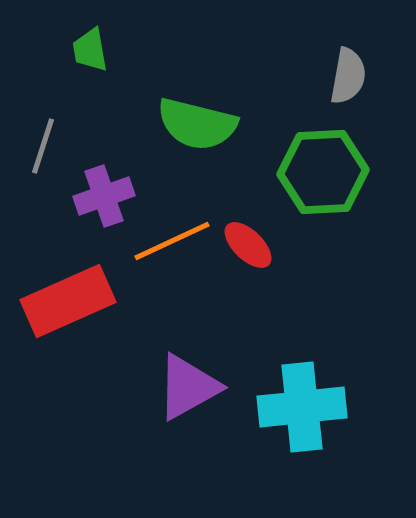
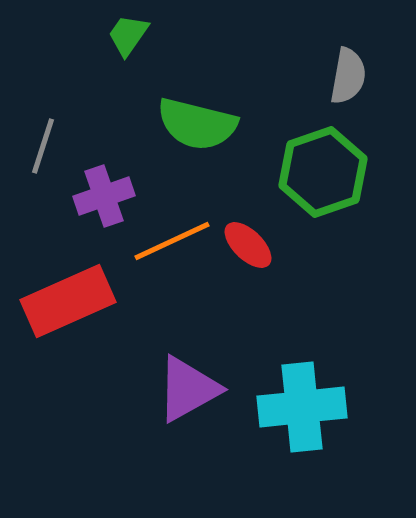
green trapezoid: moved 38 px right, 15 px up; rotated 45 degrees clockwise
green hexagon: rotated 16 degrees counterclockwise
purple triangle: moved 2 px down
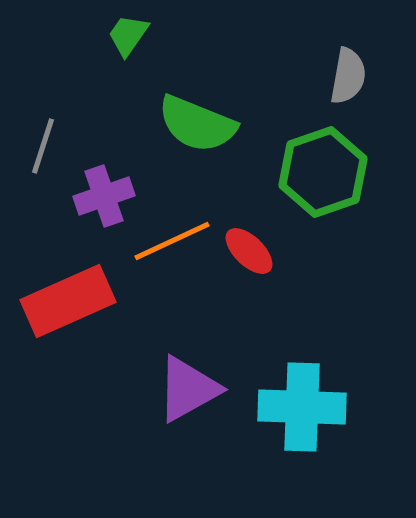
green semicircle: rotated 8 degrees clockwise
red ellipse: moved 1 px right, 6 px down
cyan cross: rotated 8 degrees clockwise
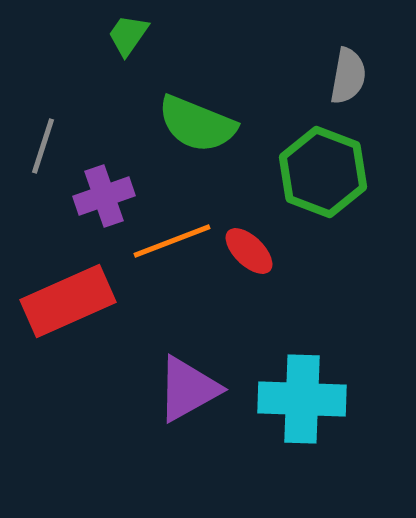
green hexagon: rotated 20 degrees counterclockwise
orange line: rotated 4 degrees clockwise
cyan cross: moved 8 px up
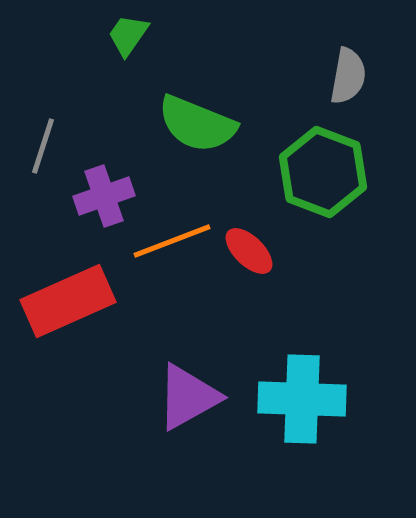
purple triangle: moved 8 px down
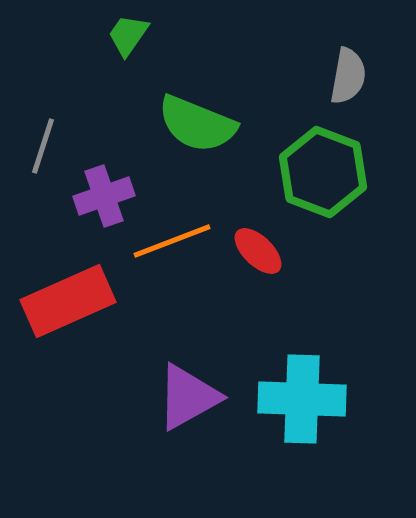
red ellipse: moved 9 px right
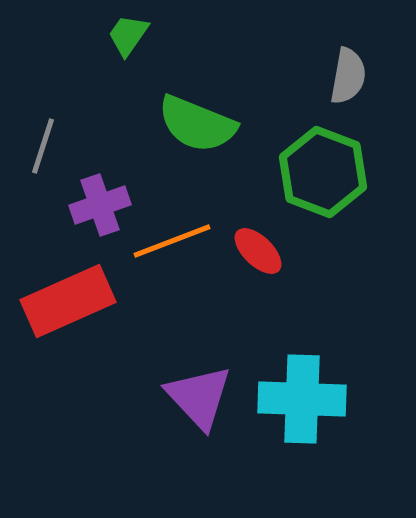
purple cross: moved 4 px left, 9 px down
purple triangle: moved 11 px right; rotated 44 degrees counterclockwise
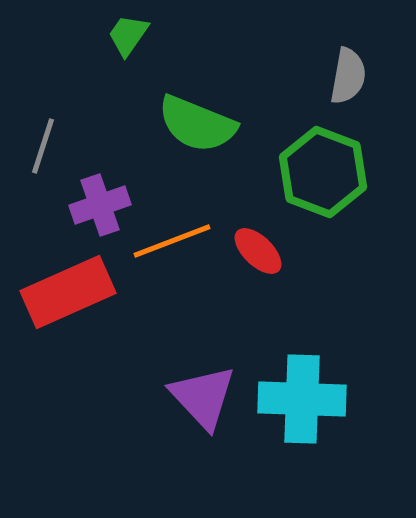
red rectangle: moved 9 px up
purple triangle: moved 4 px right
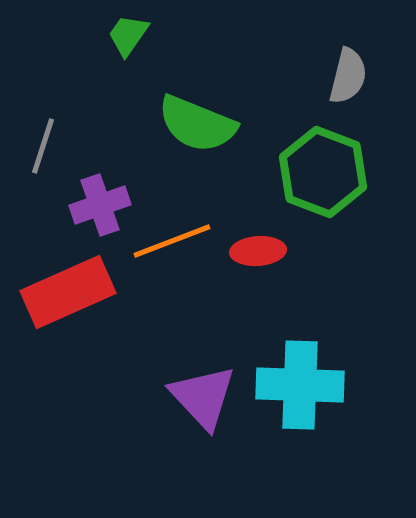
gray semicircle: rotated 4 degrees clockwise
red ellipse: rotated 48 degrees counterclockwise
cyan cross: moved 2 px left, 14 px up
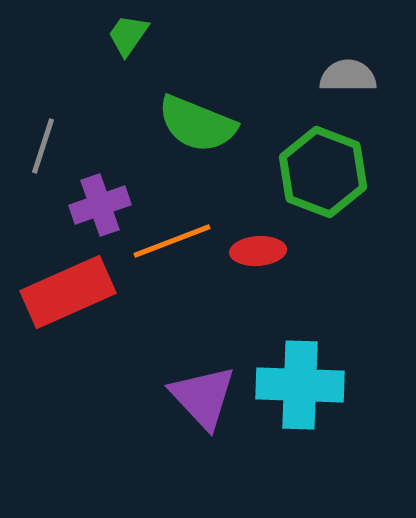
gray semicircle: rotated 104 degrees counterclockwise
